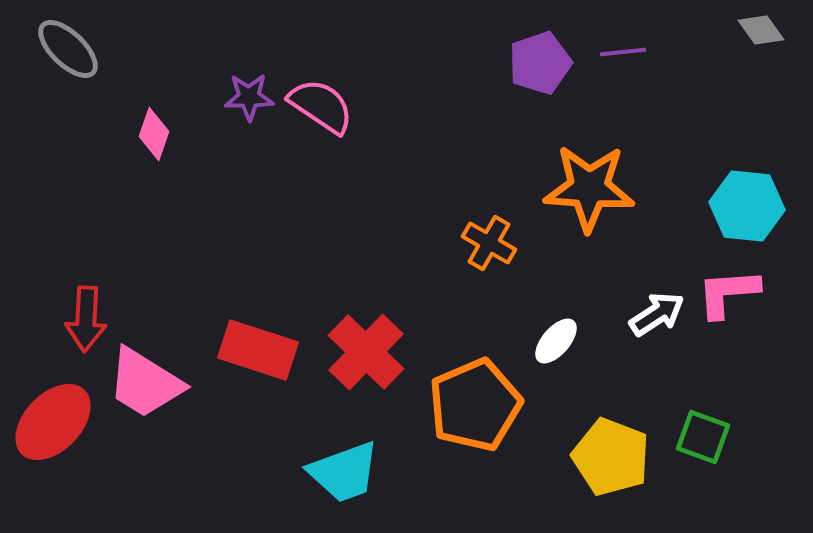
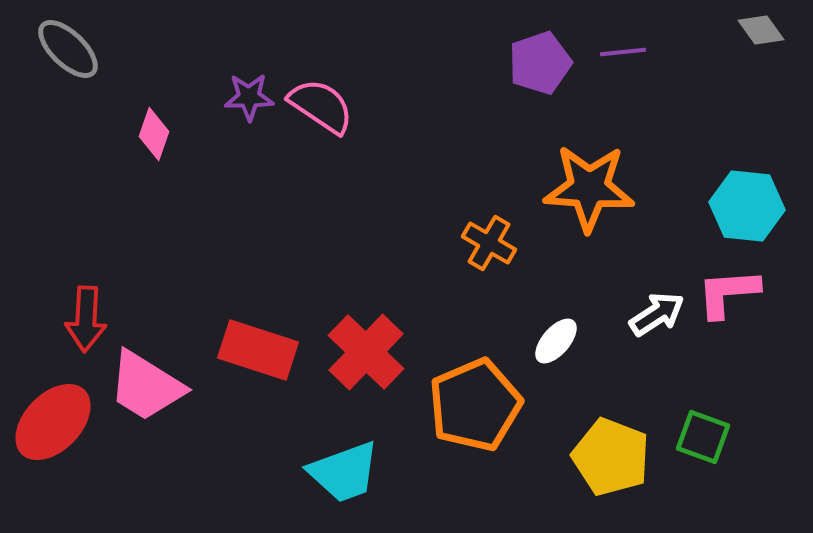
pink trapezoid: moved 1 px right, 3 px down
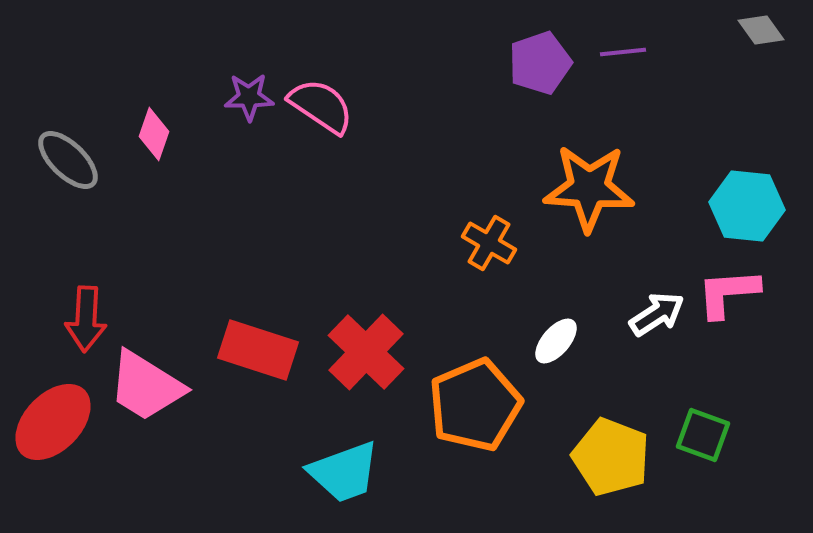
gray ellipse: moved 111 px down
green square: moved 2 px up
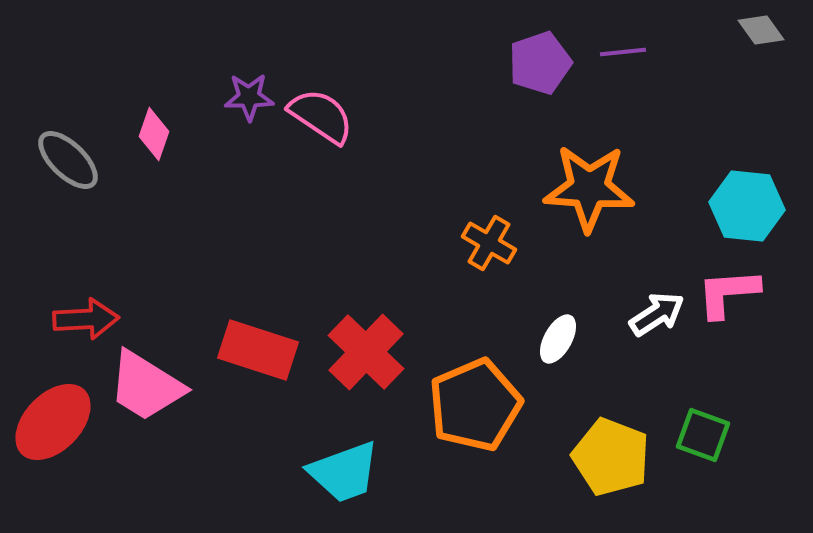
pink semicircle: moved 10 px down
red arrow: rotated 96 degrees counterclockwise
white ellipse: moved 2 px right, 2 px up; rotated 12 degrees counterclockwise
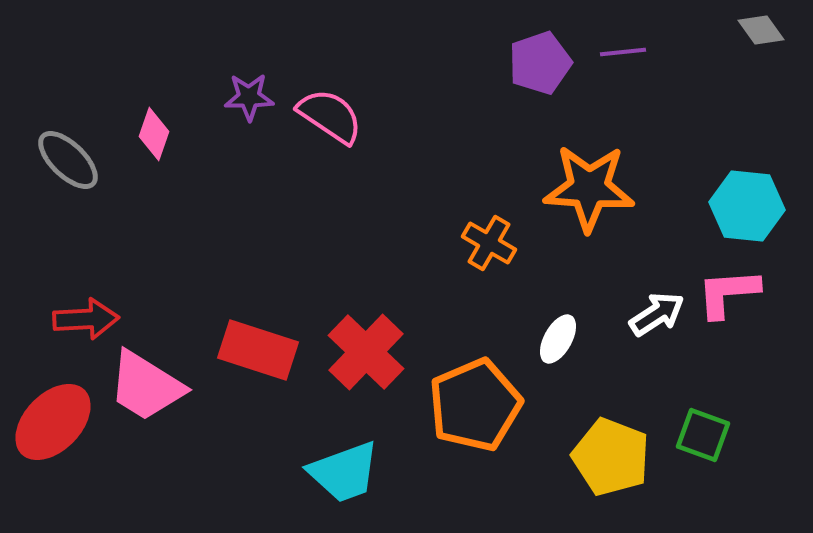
pink semicircle: moved 9 px right
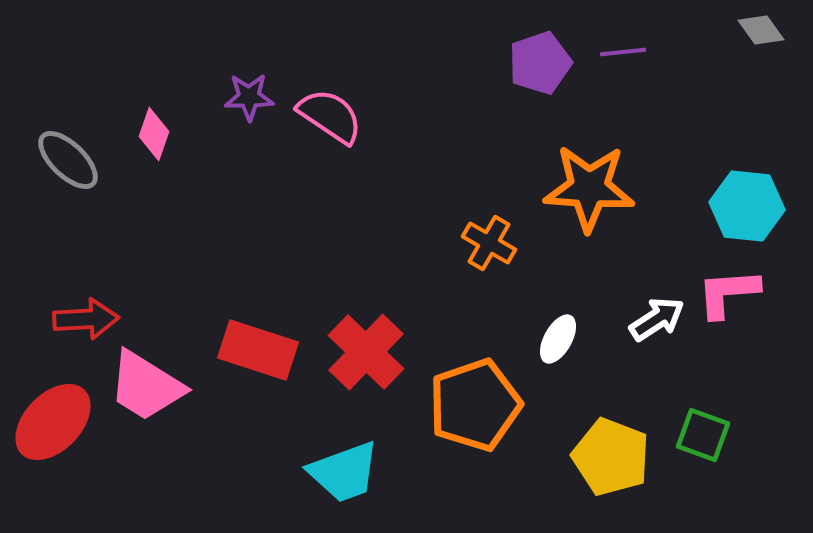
white arrow: moved 5 px down
orange pentagon: rotated 4 degrees clockwise
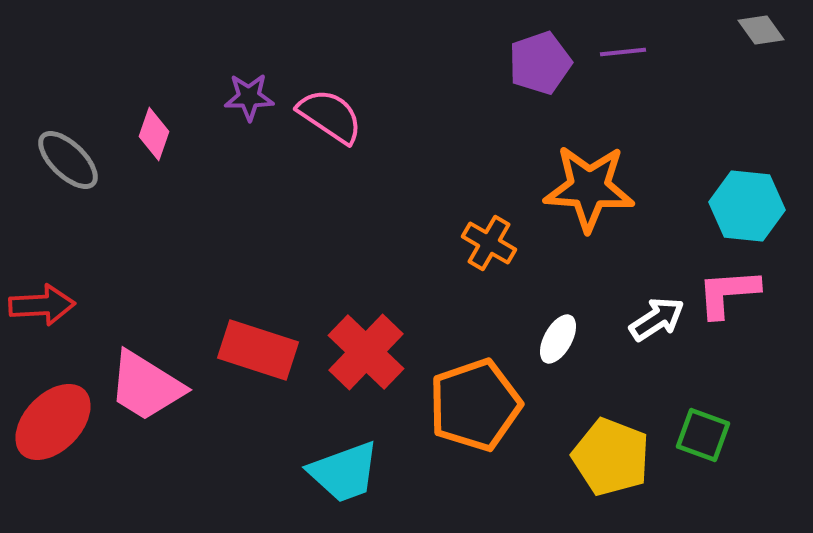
red arrow: moved 44 px left, 14 px up
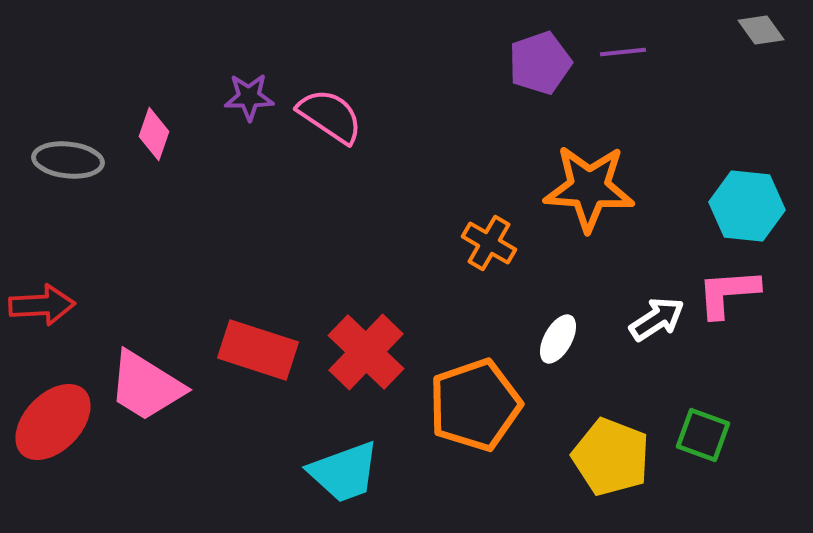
gray ellipse: rotated 38 degrees counterclockwise
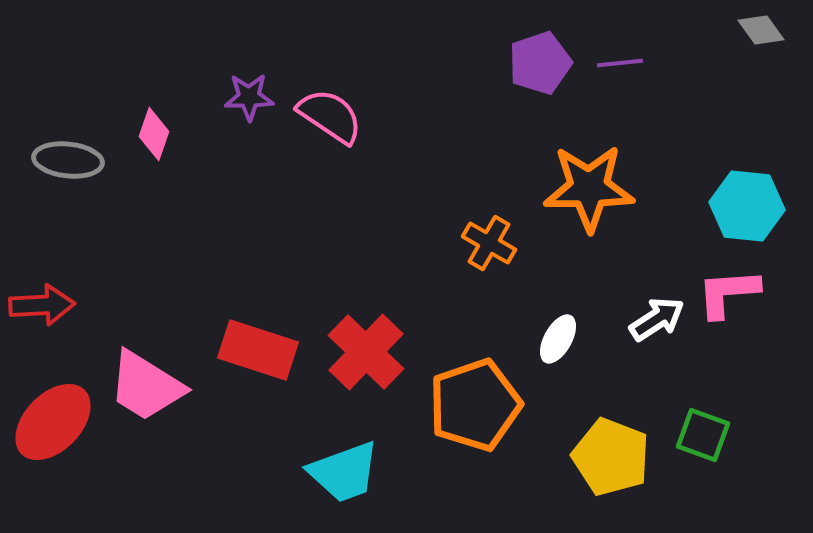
purple line: moved 3 px left, 11 px down
orange star: rotated 4 degrees counterclockwise
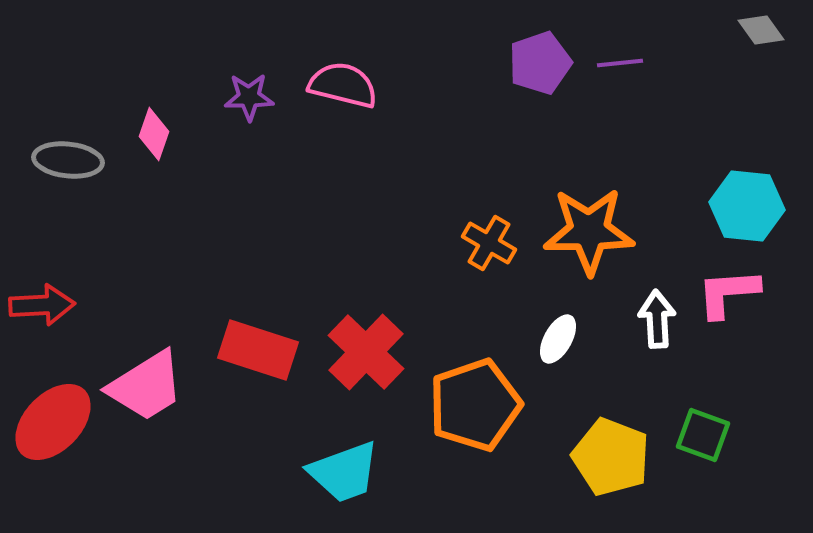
pink semicircle: moved 13 px right, 31 px up; rotated 20 degrees counterclockwise
orange star: moved 43 px down
white arrow: rotated 60 degrees counterclockwise
pink trapezoid: rotated 64 degrees counterclockwise
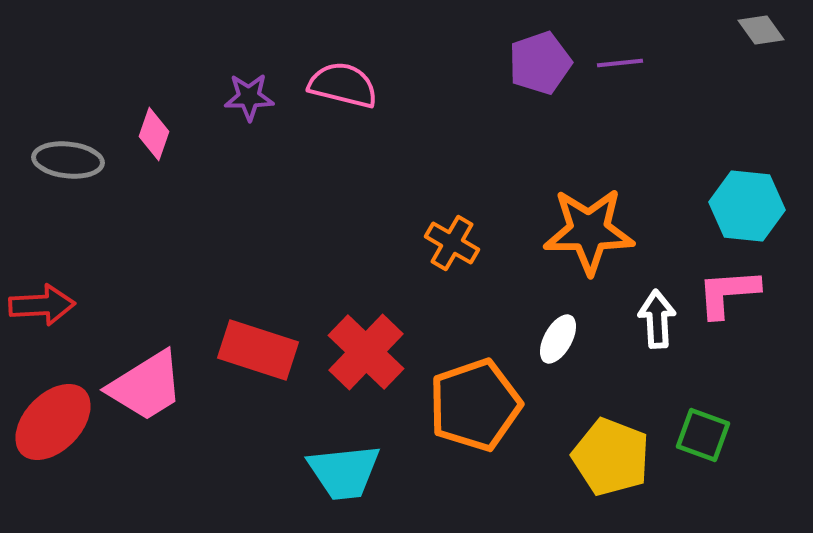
orange cross: moved 37 px left
cyan trapezoid: rotated 14 degrees clockwise
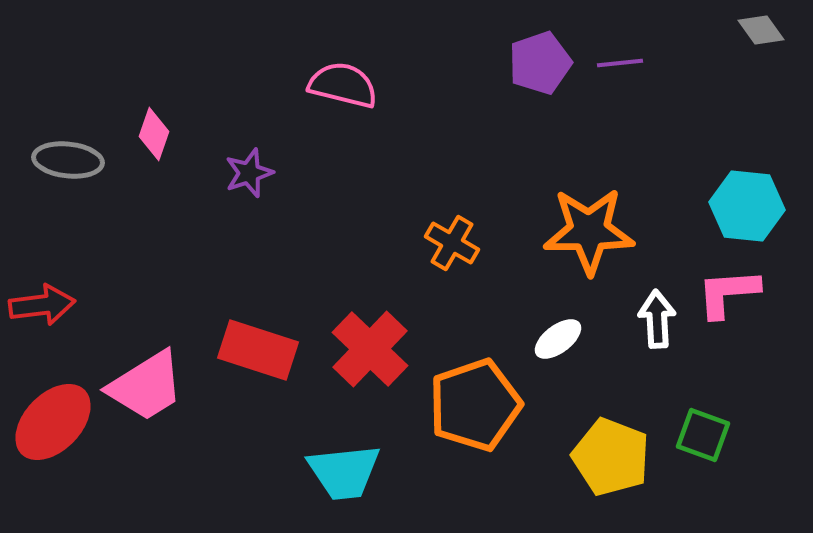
purple star: moved 76 px down; rotated 18 degrees counterclockwise
red arrow: rotated 4 degrees counterclockwise
white ellipse: rotated 24 degrees clockwise
red cross: moved 4 px right, 3 px up
